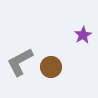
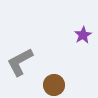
brown circle: moved 3 px right, 18 px down
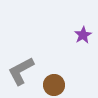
gray L-shape: moved 1 px right, 9 px down
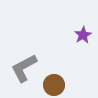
gray L-shape: moved 3 px right, 3 px up
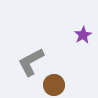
gray L-shape: moved 7 px right, 6 px up
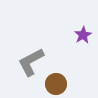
brown circle: moved 2 px right, 1 px up
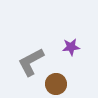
purple star: moved 12 px left, 12 px down; rotated 24 degrees clockwise
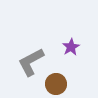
purple star: rotated 24 degrees counterclockwise
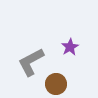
purple star: moved 1 px left
